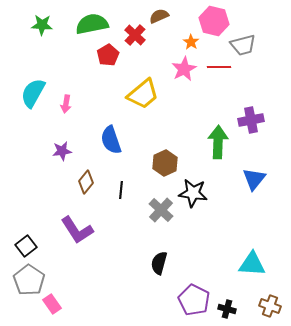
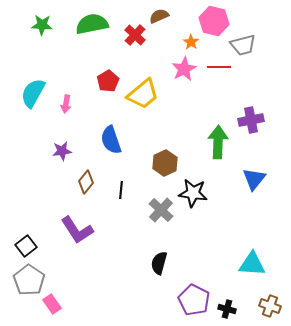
red pentagon: moved 26 px down
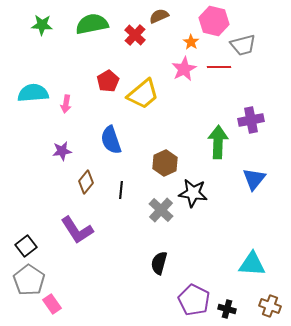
cyan semicircle: rotated 56 degrees clockwise
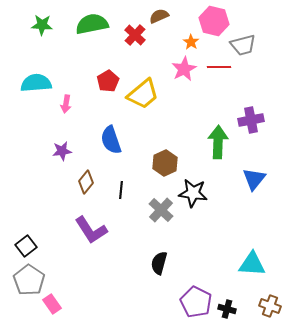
cyan semicircle: moved 3 px right, 10 px up
purple L-shape: moved 14 px right
purple pentagon: moved 2 px right, 2 px down
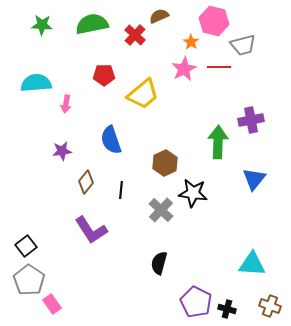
red pentagon: moved 4 px left, 6 px up; rotated 30 degrees clockwise
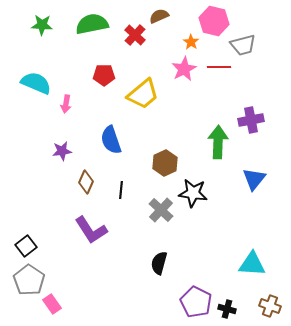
cyan semicircle: rotated 28 degrees clockwise
brown diamond: rotated 15 degrees counterclockwise
